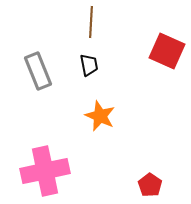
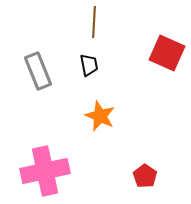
brown line: moved 3 px right
red square: moved 2 px down
red pentagon: moved 5 px left, 9 px up
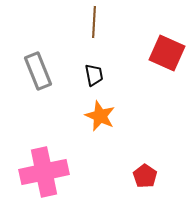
black trapezoid: moved 5 px right, 10 px down
pink cross: moved 1 px left, 1 px down
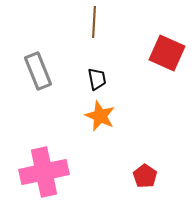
black trapezoid: moved 3 px right, 4 px down
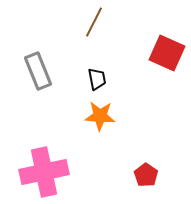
brown line: rotated 24 degrees clockwise
orange star: rotated 20 degrees counterclockwise
red pentagon: moved 1 px right, 1 px up
